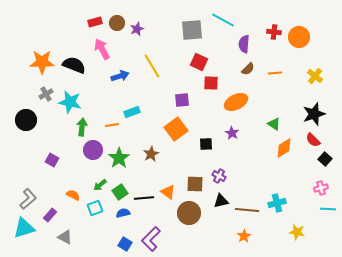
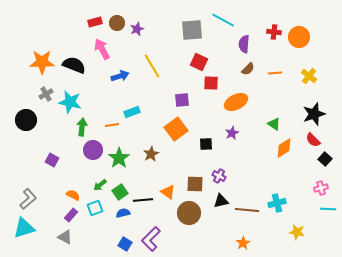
yellow cross at (315, 76): moved 6 px left
purple star at (232, 133): rotated 16 degrees clockwise
black line at (144, 198): moved 1 px left, 2 px down
purple rectangle at (50, 215): moved 21 px right
orange star at (244, 236): moved 1 px left, 7 px down
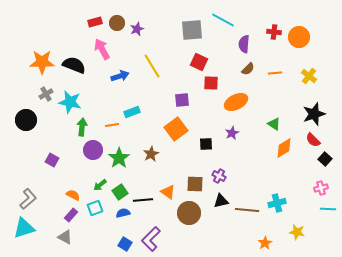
orange star at (243, 243): moved 22 px right
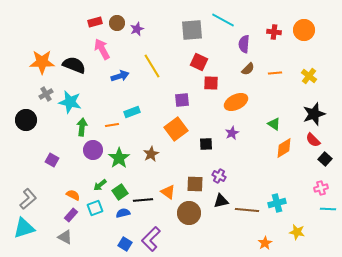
orange circle at (299, 37): moved 5 px right, 7 px up
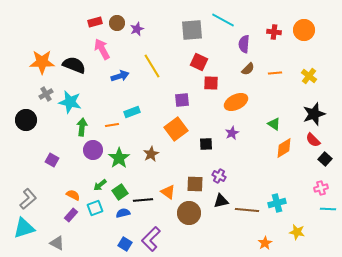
gray triangle at (65, 237): moved 8 px left, 6 px down
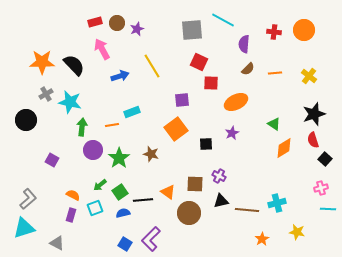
black semicircle at (74, 65): rotated 25 degrees clockwise
red semicircle at (313, 140): rotated 28 degrees clockwise
brown star at (151, 154): rotated 28 degrees counterclockwise
purple rectangle at (71, 215): rotated 24 degrees counterclockwise
orange star at (265, 243): moved 3 px left, 4 px up
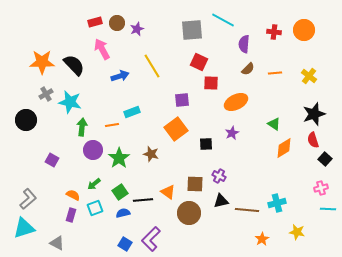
green arrow at (100, 185): moved 6 px left, 1 px up
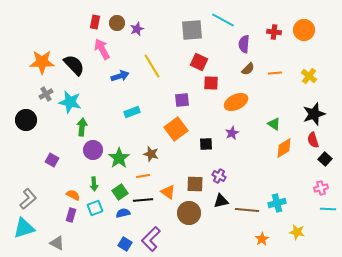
red rectangle at (95, 22): rotated 64 degrees counterclockwise
orange line at (112, 125): moved 31 px right, 51 px down
green arrow at (94, 184): rotated 56 degrees counterclockwise
